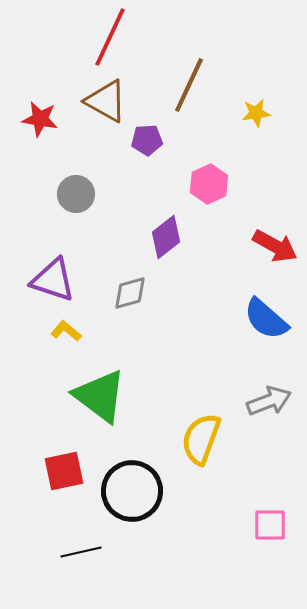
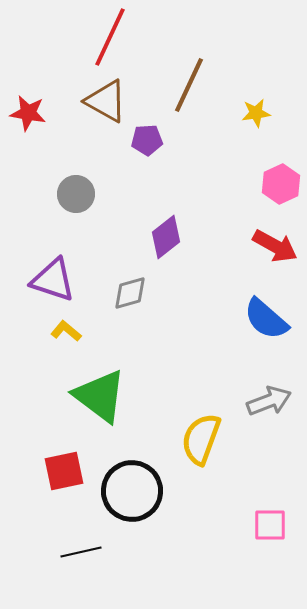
red star: moved 12 px left, 6 px up
pink hexagon: moved 72 px right
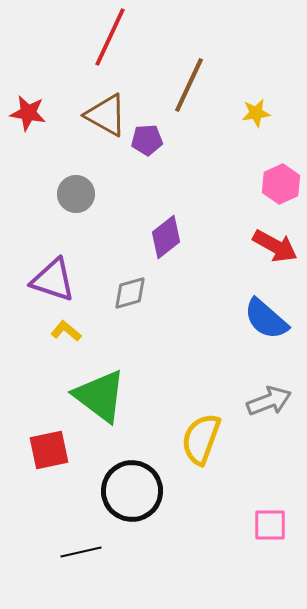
brown triangle: moved 14 px down
red square: moved 15 px left, 21 px up
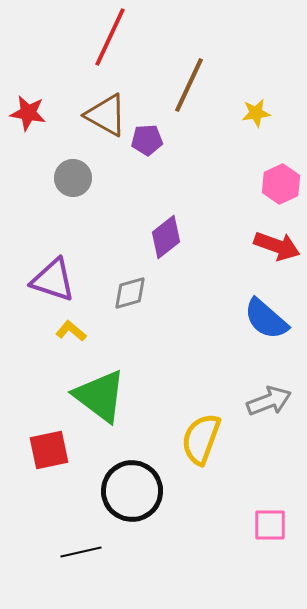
gray circle: moved 3 px left, 16 px up
red arrow: moved 2 px right; rotated 9 degrees counterclockwise
yellow L-shape: moved 5 px right
